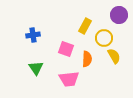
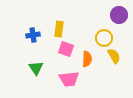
yellow rectangle: moved 26 px left, 3 px down; rotated 21 degrees counterclockwise
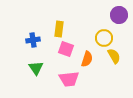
blue cross: moved 5 px down
orange semicircle: rotated 14 degrees clockwise
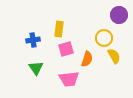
pink square: rotated 35 degrees counterclockwise
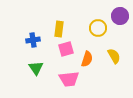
purple circle: moved 1 px right, 1 px down
yellow circle: moved 6 px left, 10 px up
